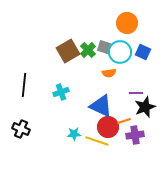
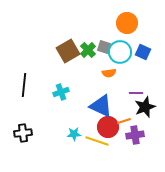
black cross: moved 2 px right, 4 px down; rotated 30 degrees counterclockwise
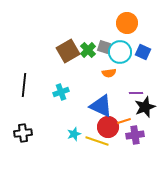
cyan star: rotated 16 degrees counterclockwise
